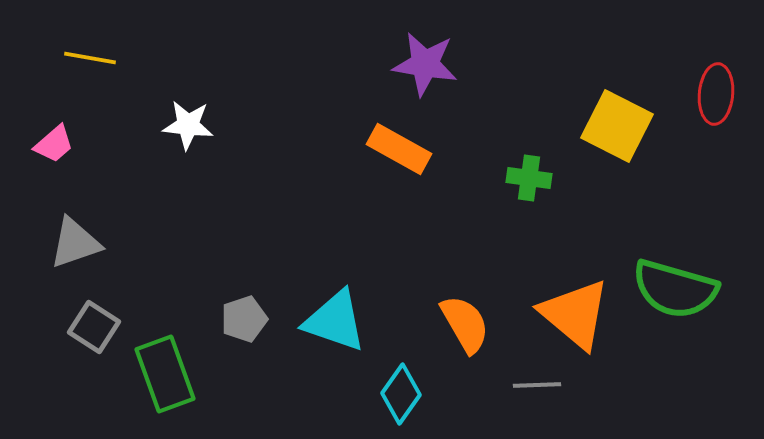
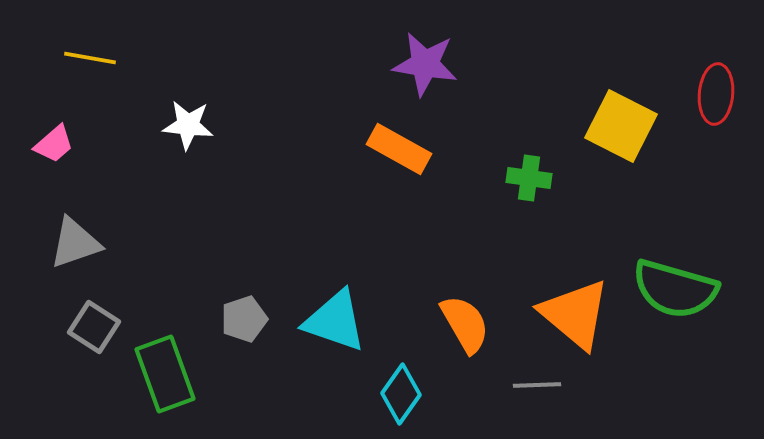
yellow square: moved 4 px right
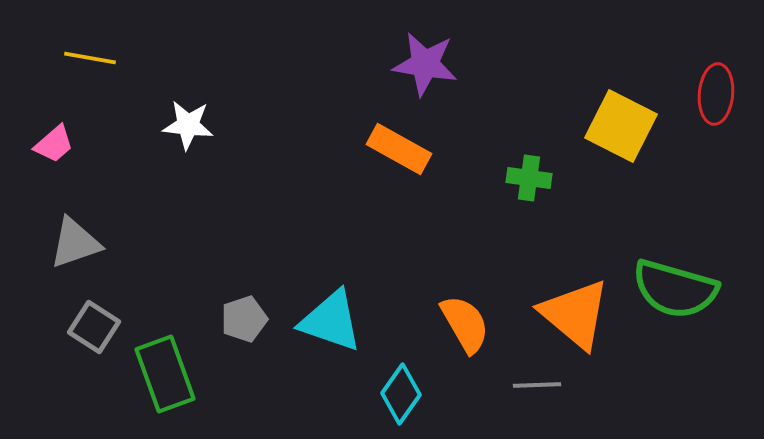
cyan triangle: moved 4 px left
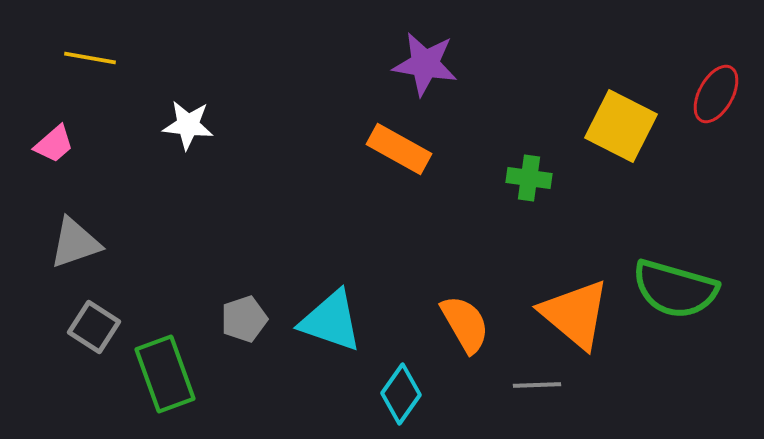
red ellipse: rotated 24 degrees clockwise
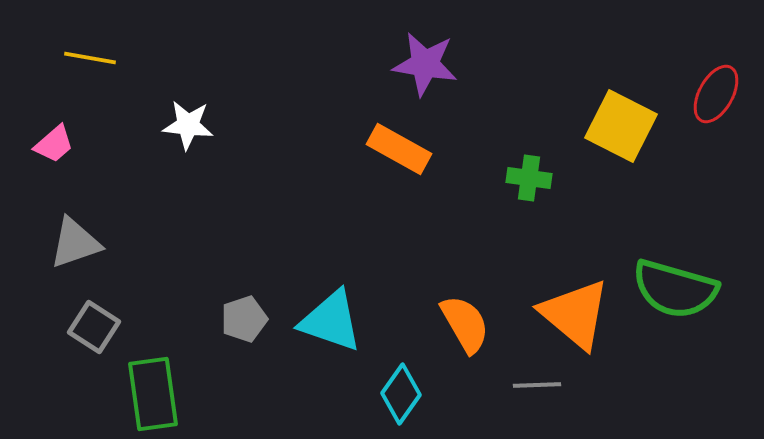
green rectangle: moved 12 px left, 20 px down; rotated 12 degrees clockwise
